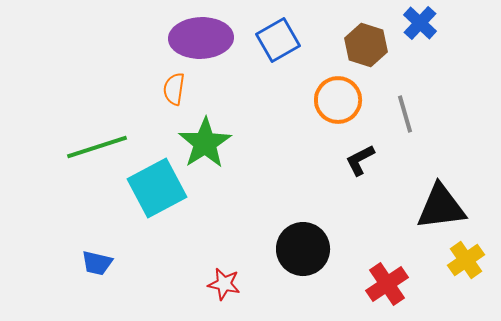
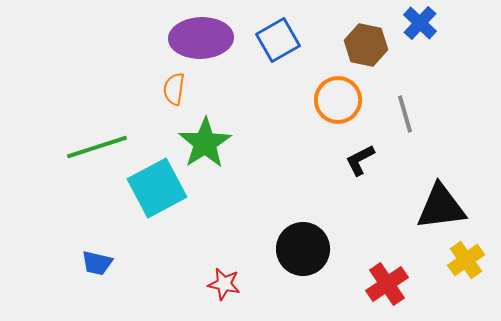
brown hexagon: rotated 6 degrees counterclockwise
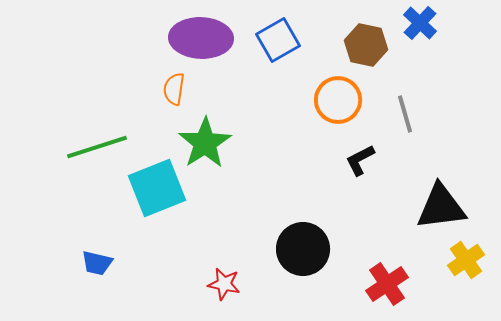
purple ellipse: rotated 4 degrees clockwise
cyan square: rotated 6 degrees clockwise
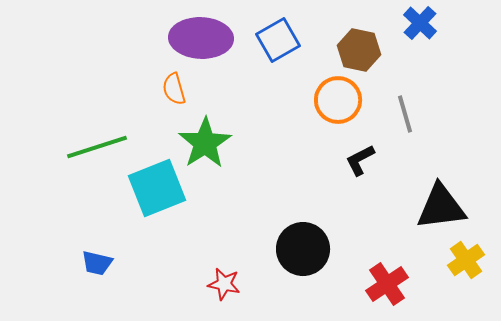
brown hexagon: moved 7 px left, 5 px down
orange semicircle: rotated 24 degrees counterclockwise
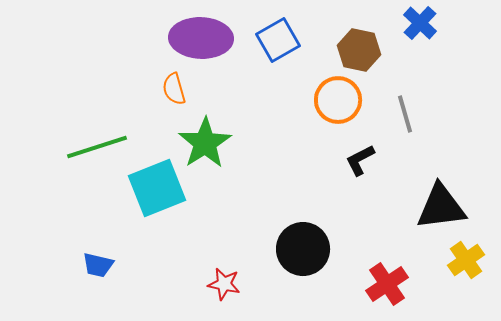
blue trapezoid: moved 1 px right, 2 px down
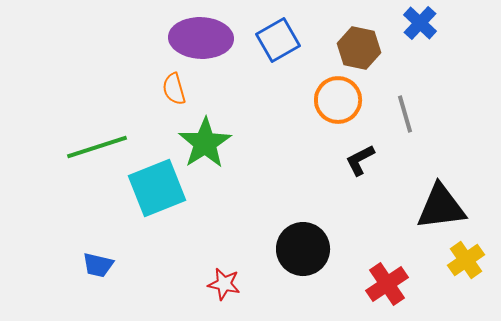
brown hexagon: moved 2 px up
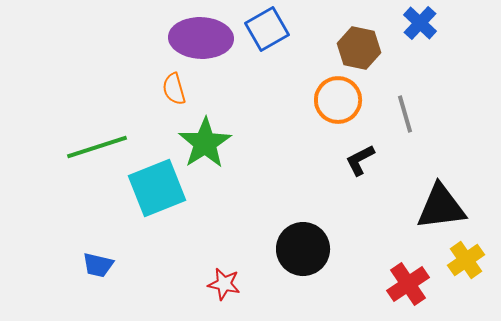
blue square: moved 11 px left, 11 px up
red cross: moved 21 px right
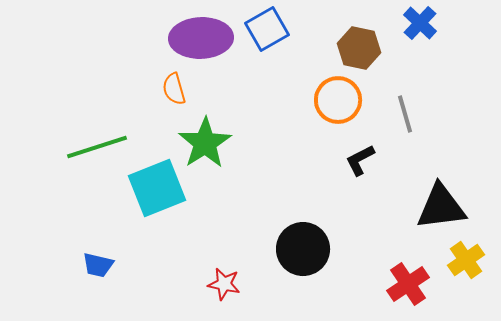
purple ellipse: rotated 4 degrees counterclockwise
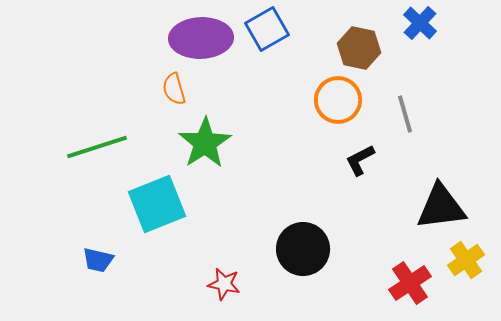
cyan square: moved 16 px down
blue trapezoid: moved 5 px up
red cross: moved 2 px right, 1 px up
